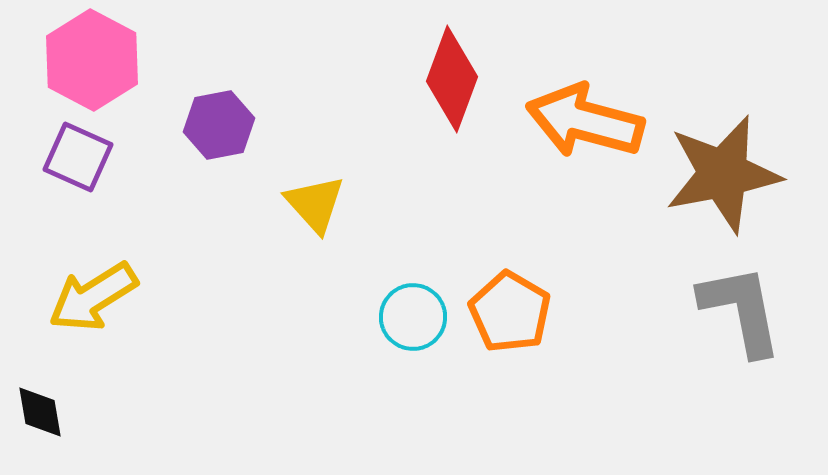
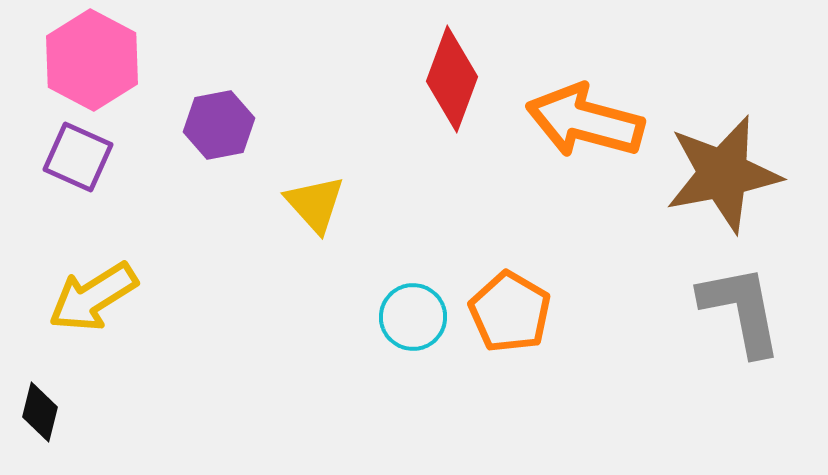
black diamond: rotated 24 degrees clockwise
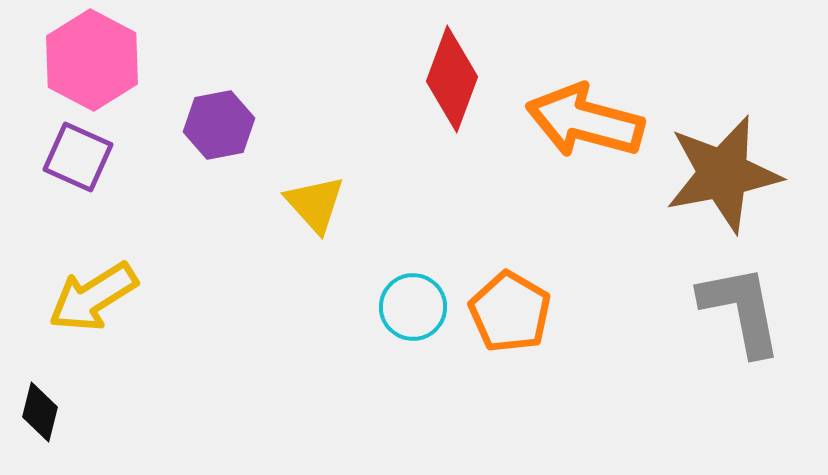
cyan circle: moved 10 px up
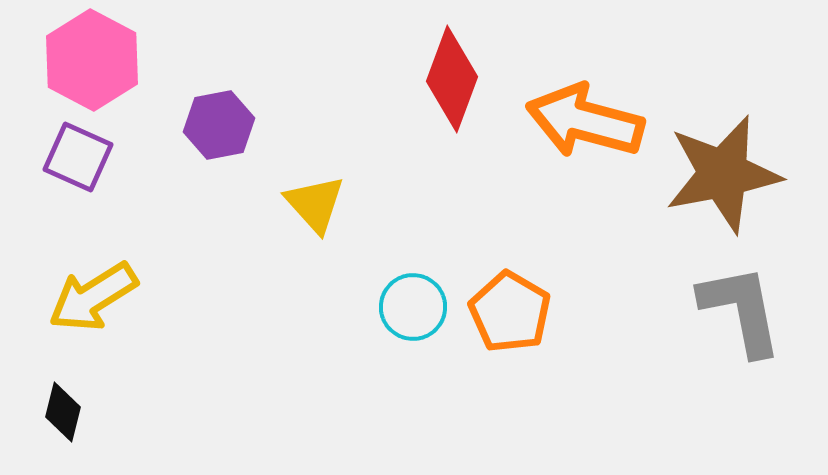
black diamond: moved 23 px right
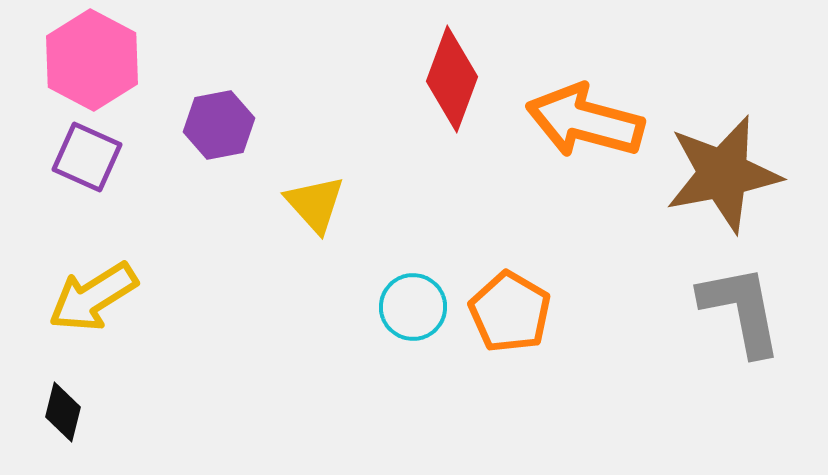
purple square: moved 9 px right
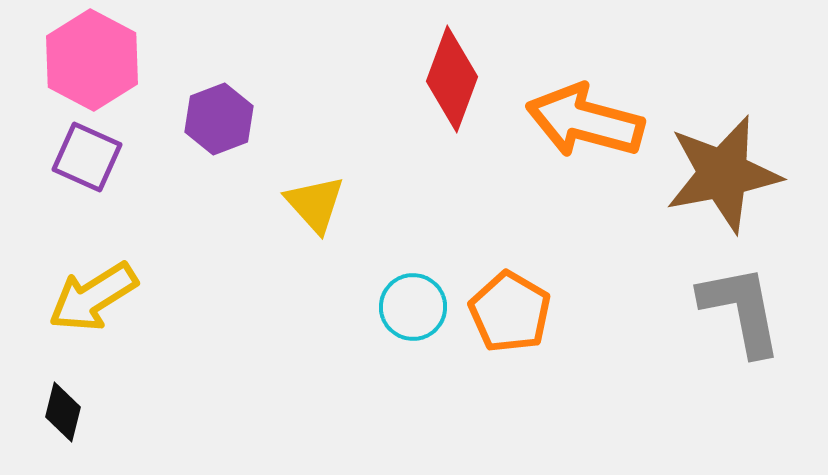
purple hexagon: moved 6 px up; rotated 10 degrees counterclockwise
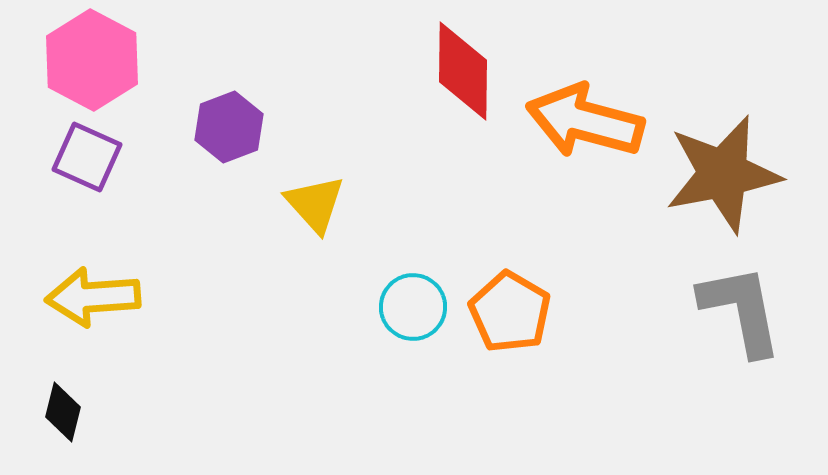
red diamond: moved 11 px right, 8 px up; rotated 20 degrees counterclockwise
purple hexagon: moved 10 px right, 8 px down
yellow arrow: rotated 28 degrees clockwise
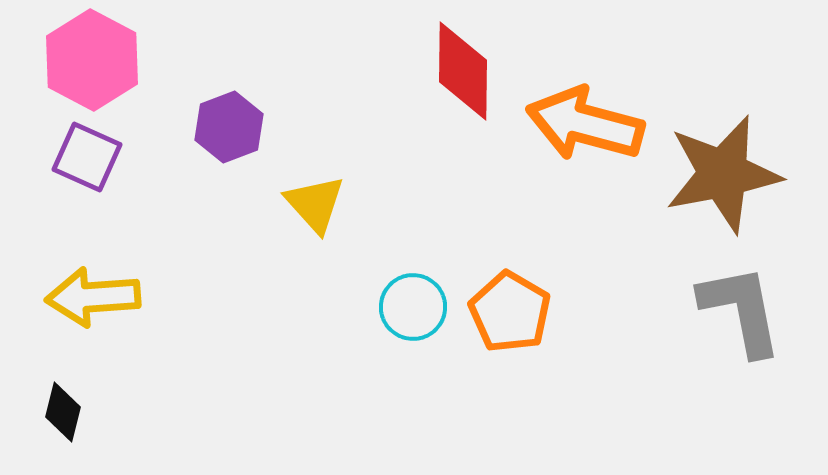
orange arrow: moved 3 px down
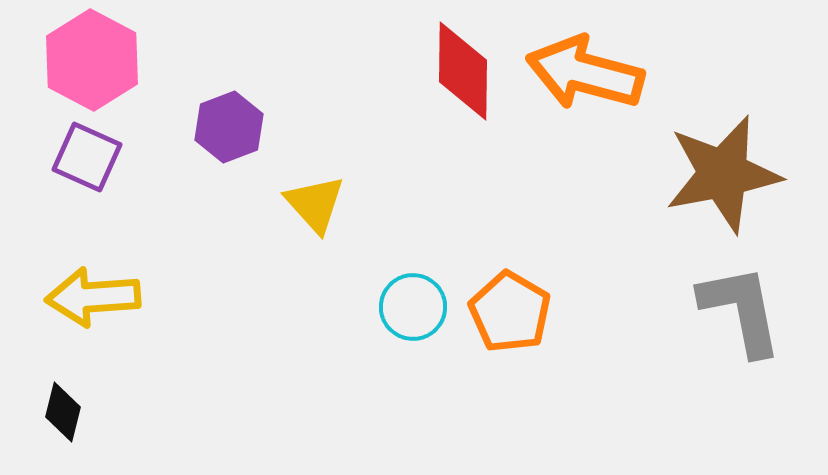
orange arrow: moved 51 px up
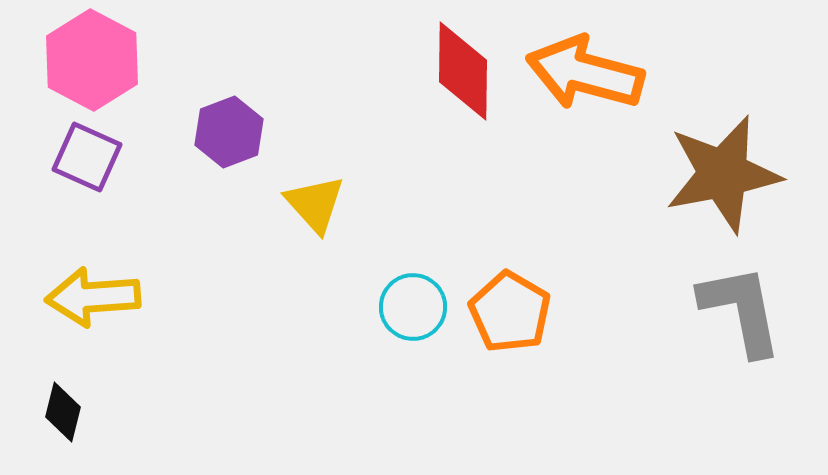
purple hexagon: moved 5 px down
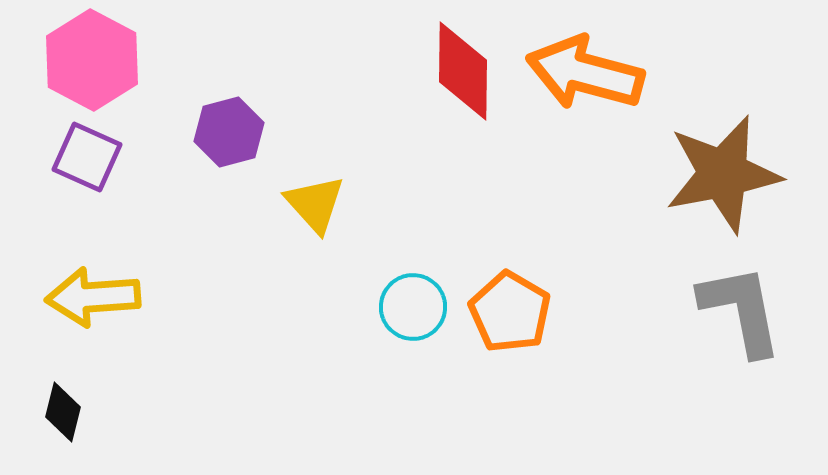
purple hexagon: rotated 6 degrees clockwise
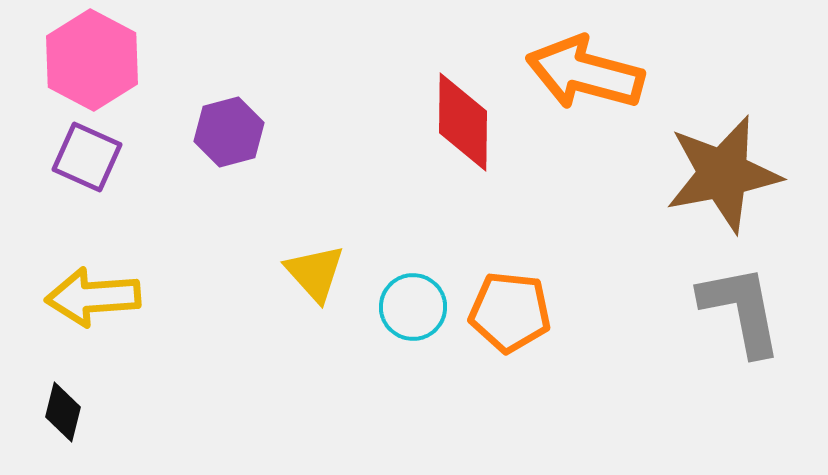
red diamond: moved 51 px down
yellow triangle: moved 69 px down
orange pentagon: rotated 24 degrees counterclockwise
